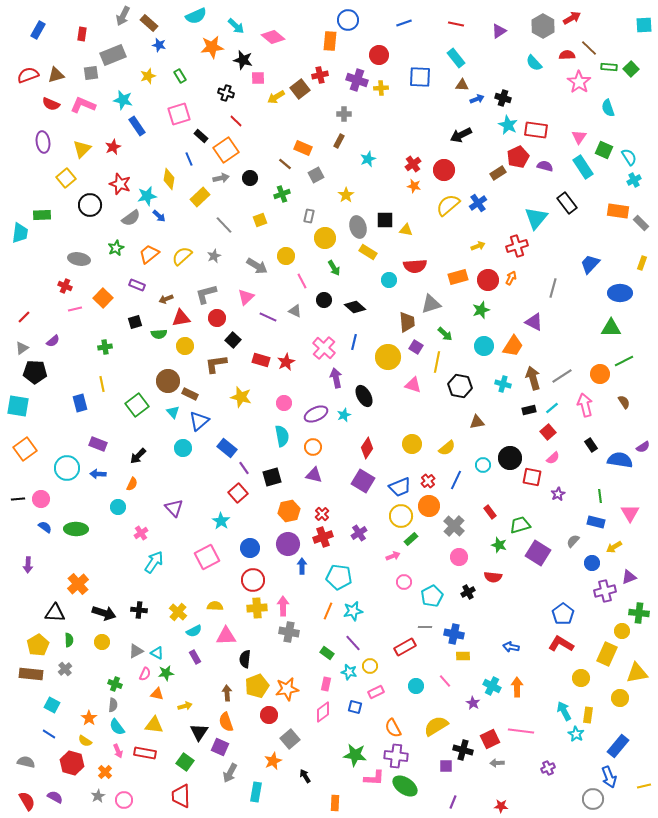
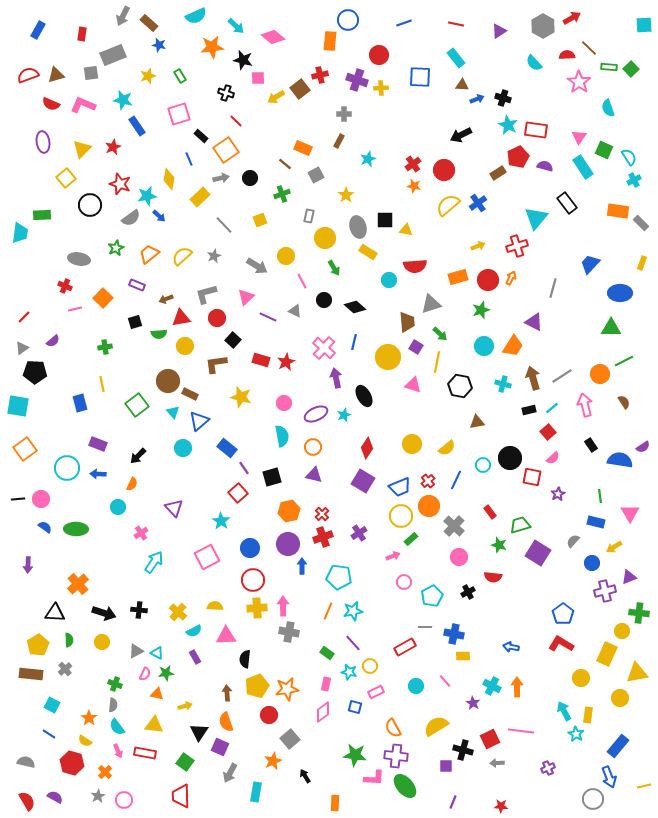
green arrow at (445, 334): moved 5 px left
green ellipse at (405, 786): rotated 15 degrees clockwise
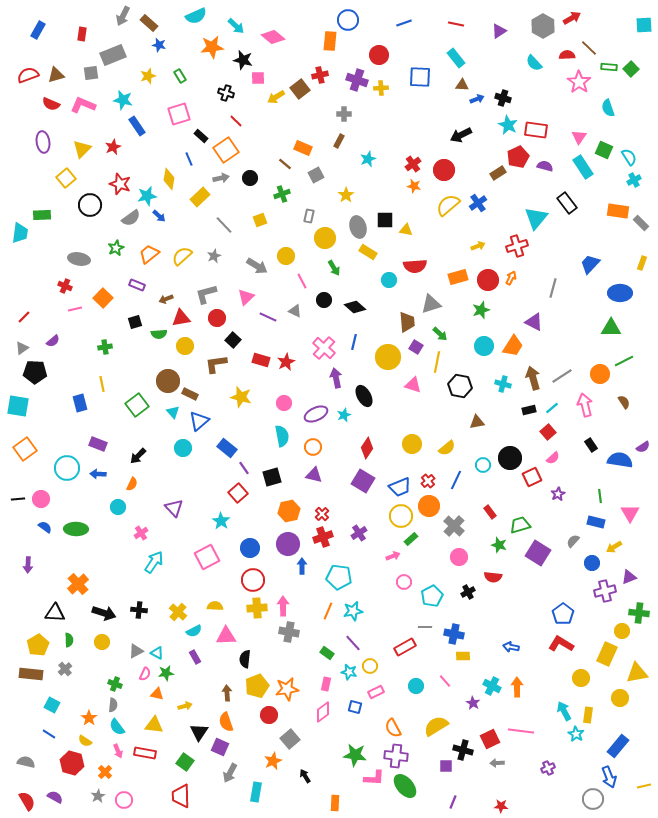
red square at (532, 477): rotated 36 degrees counterclockwise
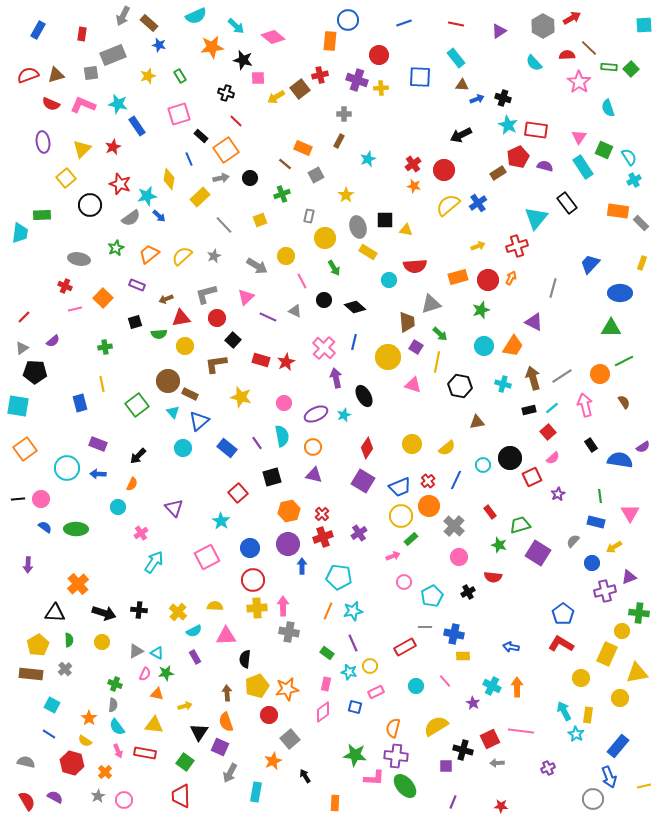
cyan star at (123, 100): moved 5 px left, 4 px down
purple line at (244, 468): moved 13 px right, 25 px up
purple line at (353, 643): rotated 18 degrees clockwise
orange semicircle at (393, 728): rotated 42 degrees clockwise
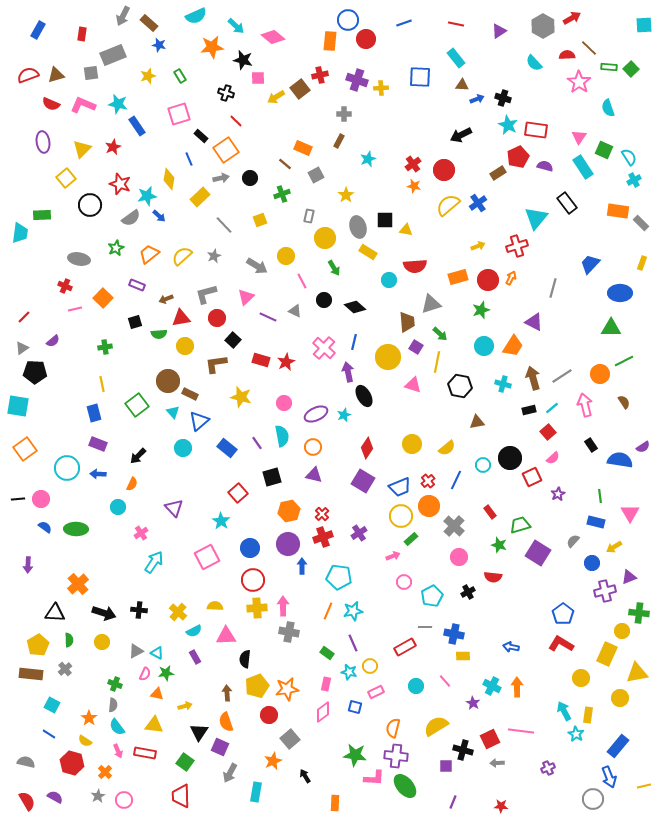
red circle at (379, 55): moved 13 px left, 16 px up
purple arrow at (336, 378): moved 12 px right, 6 px up
blue rectangle at (80, 403): moved 14 px right, 10 px down
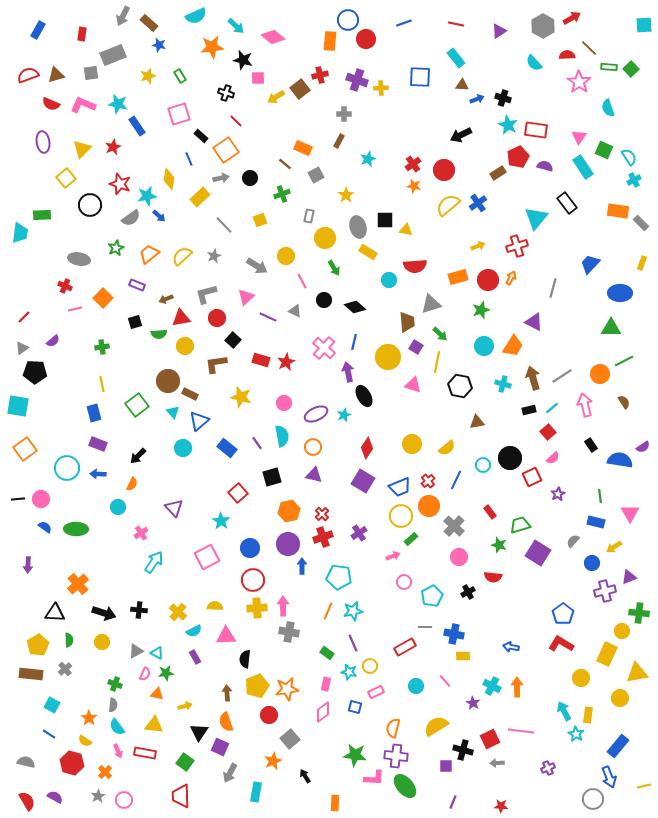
green cross at (105, 347): moved 3 px left
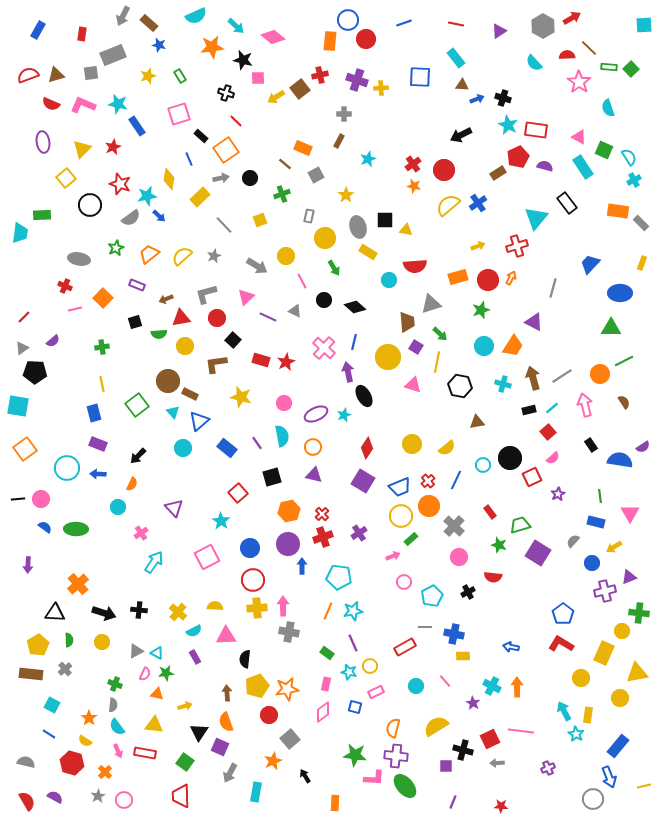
pink triangle at (579, 137): rotated 35 degrees counterclockwise
yellow rectangle at (607, 654): moved 3 px left, 1 px up
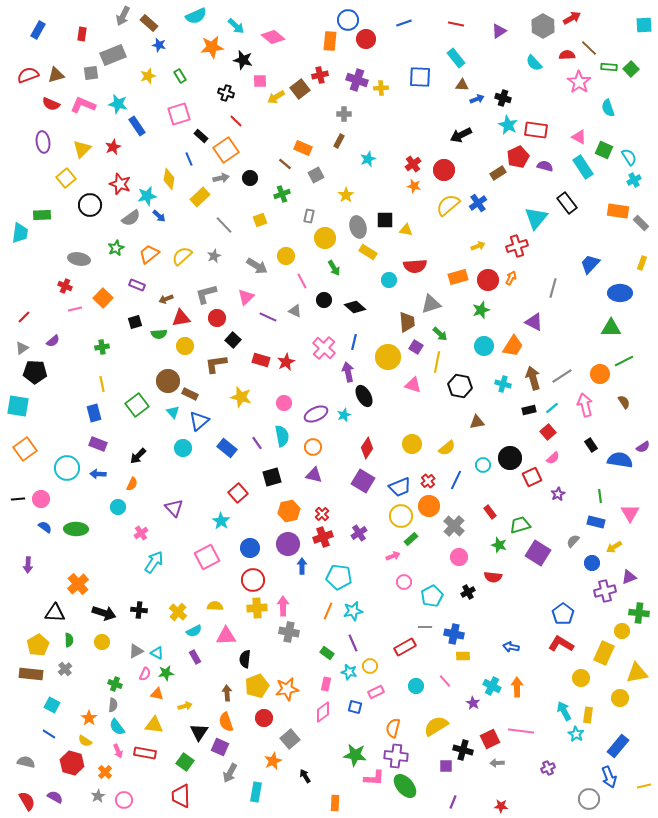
pink square at (258, 78): moved 2 px right, 3 px down
red circle at (269, 715): moved 5 px left, 3 px down
gray circle at (593, 799): moved 4 px left
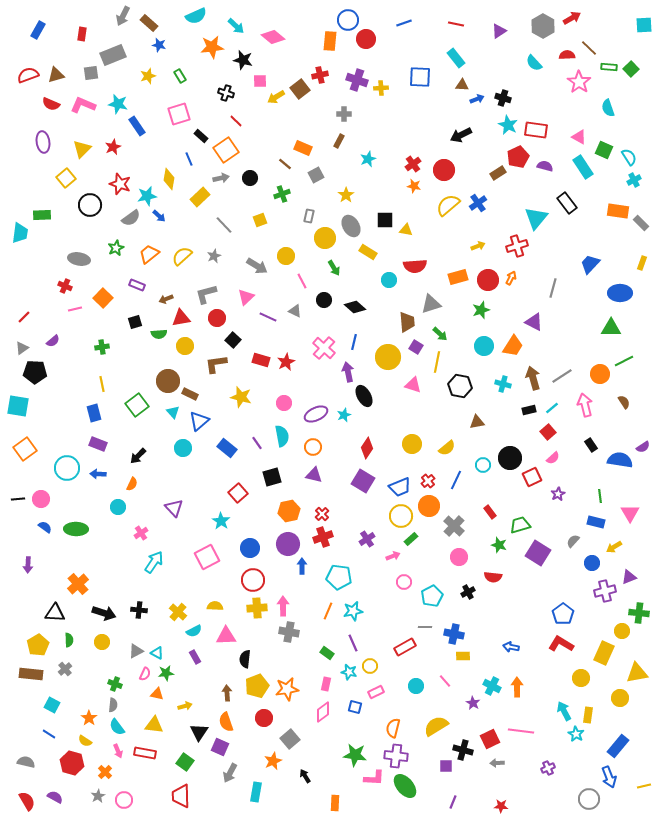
gray ellipse at (358, 227): moved 7 px left, 1 px up; rotated 15 degrees counterclockwise
purple cross at (359, 533): moved 8 px right, 6 px down
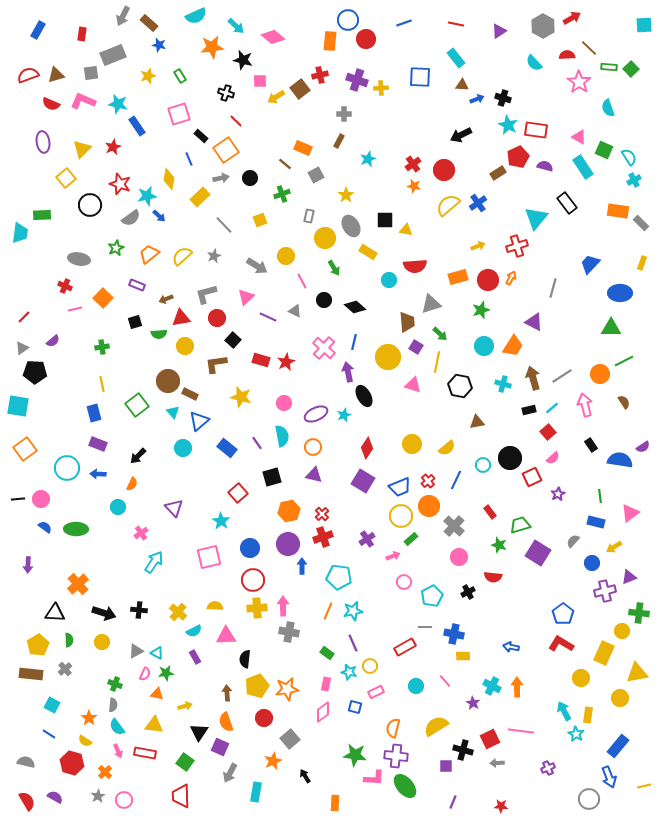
pink L-shape at (83, 105): moved 4 px up
pink triangle at (630, 513): rotated 24 degrees clockwise
pink square at (207, 557): moved 2 px right; rotated 15 degrees clockwise
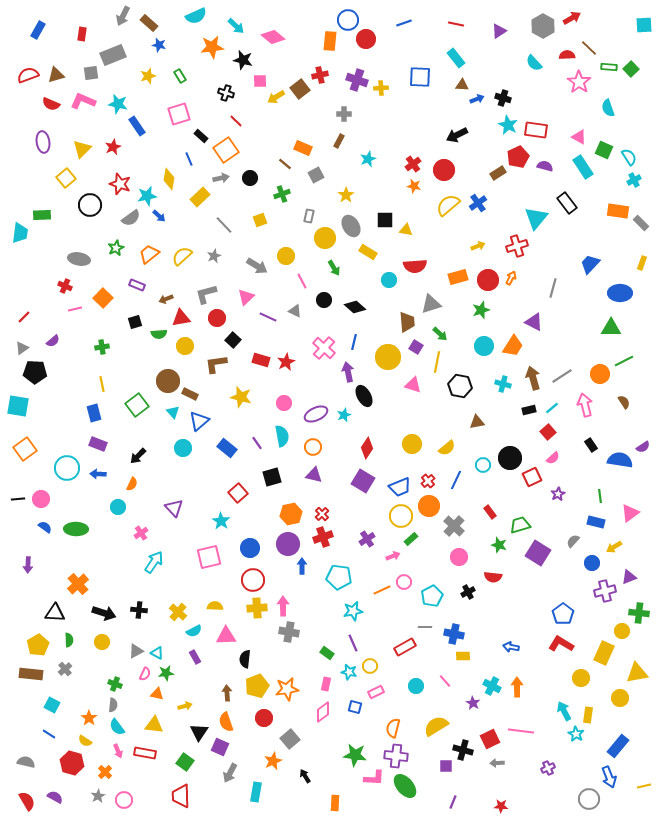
black arrow at (461, 135): moved 4 px left
orange hexagon at (289, 511): moved 2 px right, 3 px down
orange line at (328, 611): moved 54 px right, 21 px up; rotated 42 degrees clockwise
